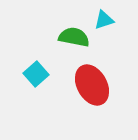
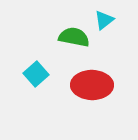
cyan triangle: rotated 20 degrees counterclockwise
red ellipse: rotated 60 degrees counterclockwise
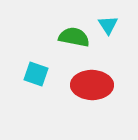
cyan triangle: moved 4 px right, 5 px down; rotated 25 degrees counterclockwise
cyan square: rotated 30 degrees counterclockwise
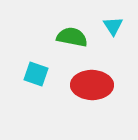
cyan triangle: moved 5 px right, 1 px down
green semicircle: moved 2 px left
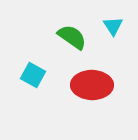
green semicircle: rotated 24 degrees clockwise
cyan square: moved 3 px left, 1 px down; rotated 10 degrees clockwise
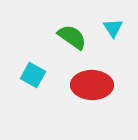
cyan triangle: moved 2 px down
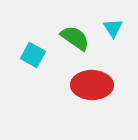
green semicircle: moved 3 px right, 1 px down
cyan square: moved 20 px up
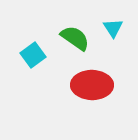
cyan square: rotated 25 degrees clockwise
